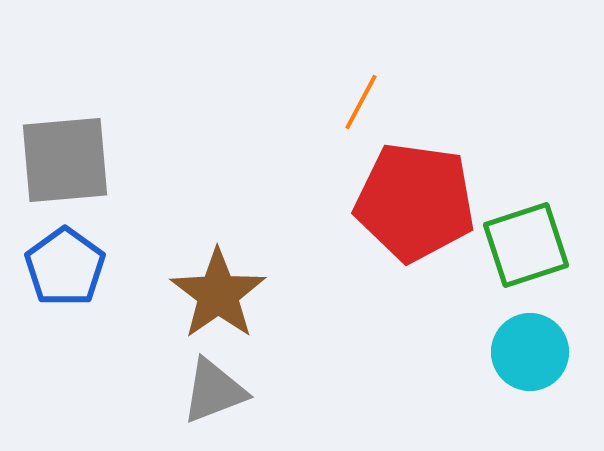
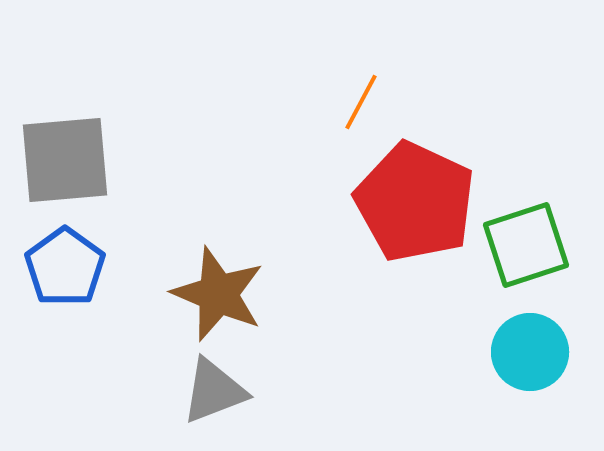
red pentagon: rotated 17 degrees clockwise
brown star: rotated 14 degrees counterclockwise
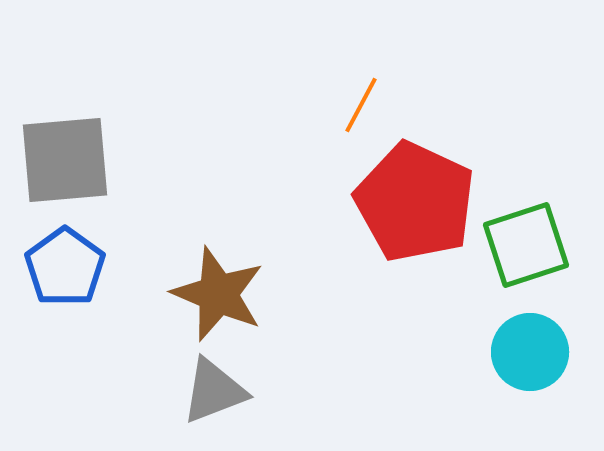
orange line: moved 3 px down
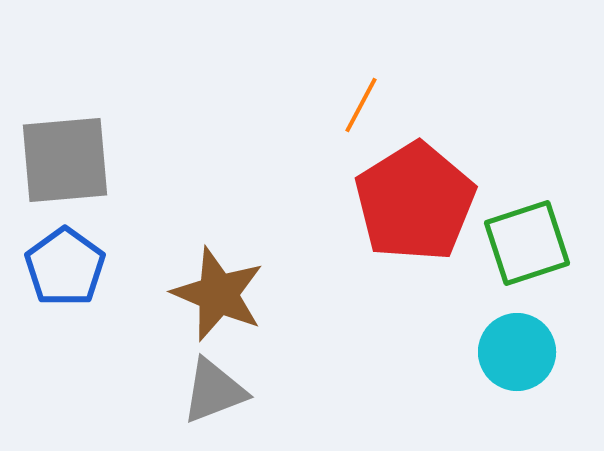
red pentagon: rotated 15 degrees clockwise
green square: moved 1 px right, 2 px up
cyan circle: moved 13 px left
